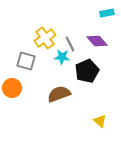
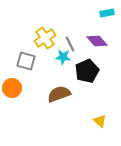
cyan star: moved 1 px right
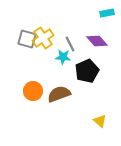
yellow cross: moved 2 px left
gray square: moved 1 px right, 22 px up
orange circle: moved 21 px right, 3 px down
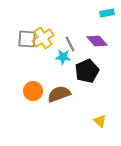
gray square: rotated 12 degrees counterclockwise
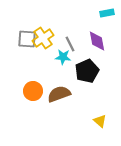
purple diamond: rotated 30 degrees clockwise
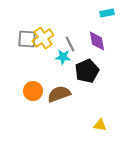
yellow triangle: moved 4 px down; rotated 32 degrees counterclockwise
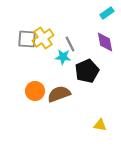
cyan rectangle: rotated 24 degrees counterclockwise
purple diamond: moved 8 px right, 1 px down
orange circle: moved 2 px right
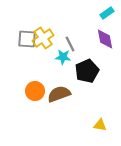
purple diamond: moved 3 px up
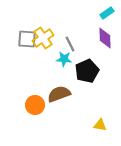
purple diamond: moved 1 px up; rotated 10 degrees clockwise
cyan star: moved 1 px right, 2 px down
orange circle: moved 14 px down
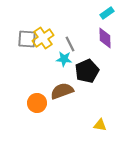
brown semicircle: moved 3 px right, 3 px up
orange circle: moved 2 px right, 2 px up
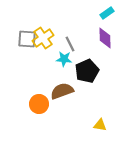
orange circle: moved 2 px right, 1 px down
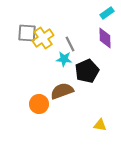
gray square: moved 6 px up
